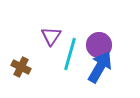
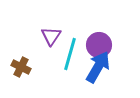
blue arrow: moved 2 px left
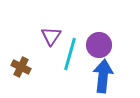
blue arrow: moved 5 px right, 9 px down; rotated 24 degrees counterclockwise
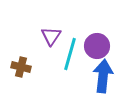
purple circle: moved 2 px left, 1 px down
brown cross: rotated 12 degrees counterclockwise
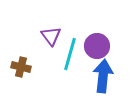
purple triangle: rotated 10 degrees counterclockwise
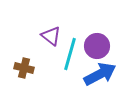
purple triangle: rotated 15 degrees counterclockwise
brown cross: moved 3 px right, 1 px down
blue arrow: moved 3 px left, 2 px up; rotated 56 degrees clockwise
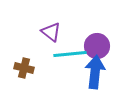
purple triangle: moved 4 px up
cyan line: rotated 68 degrees clockwise
blue arrow: moved 5 px left, 2 px up; rotated 56 degrees counterclockwise
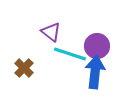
cyan line: rotated 24 degrees clockwise
brown cross: rotated 30 degrees clockwise
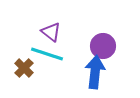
purple circle: moved 6 px right
cyan line: moved 23 px left
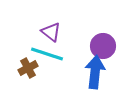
brown cross: moved 4 px right; rotated 18 degrees clockwise
